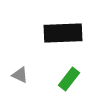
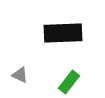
green rectangle: moved 3 px down
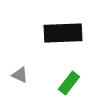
green rectangle: moved 1 px down
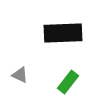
green rectangle: moved 1 px left, 1 px up
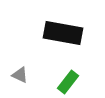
black rectangle: rotated 12 degrees clockwise
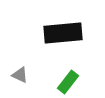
black rectangle: rotated 15 degrees counterclockwise
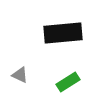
green rectangle: rotated 20 degrees clockwise
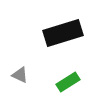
black rectangle: rotated 12 degrees counterclockwise
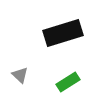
gray triangle: rotated 18 degrees clockwise
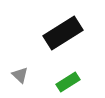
black rectangle: rotated 15 degrees counterclockwise
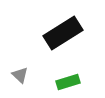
green rectangle: rotated 15 degrees clockwise
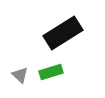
green rectangle: moved 17 px left, 10 px up
